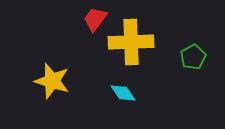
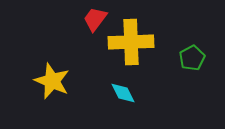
green pentagon: moved 1 px left, 1 px down
yellow star: rotated 6 degrees clockwise
cyan diamond: rotated 8 degrees clockwise
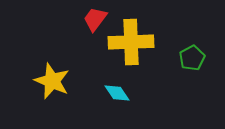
cyan diamond: moved 6 px left; rotated 8 degrees counterclockwise
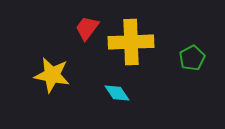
red trapezoid: moved 8 px left, 9 px down
yellow star: moved 6 px up; rotated 12 degrees counterclockwise
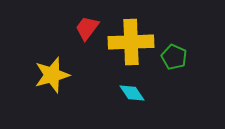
green pentagon: moved 18 px left, 1 px up; rotated 20 degrees counterclockwise
yellow star: rotated 27 degrees counterclockwise
cyan diamond: moved 15 px right
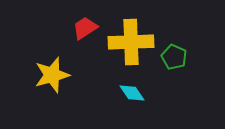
red trapezoid: moved 2 px left; rotated 20 degrees clockwise
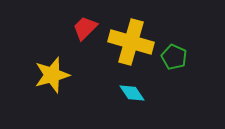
red trapezoid: rotated 12 degrees counterclockwise
yellow cross: rotated 18 degrees clockwise
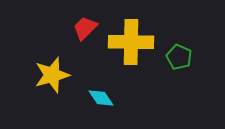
yellow cross: rotated 15 degrees counterclockwise
green pentagon: moved 5 px right
cyan diamond: moved 31 px left, 5 px down
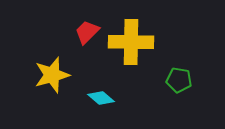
red trapezoid: moved 2 px right, 4 px down
green pentagon: moved 23 px down; rotated 15 degrees counterclockwise
cyan diamond: rotated 16 degrees counterclockwise
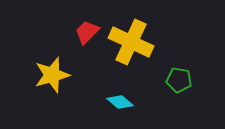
yellow cross: rotated 24 degrees clockwise
cyan diamond: moved 19 px right, 4 px down
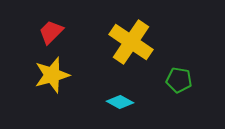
red trapezoid: moved 36 px left
yellow cross: rotated 9 degrees clockwise
cyan diamond: rotated 12 degrees counterclockwise
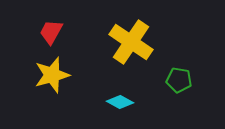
red trapezoid: rotated 16 degrees counterclockwise
